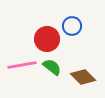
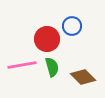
green semicircle: rotated 36 degrees clockwise
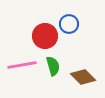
blue circle: moved 3 px left, 2 px up
red circle: moved 2 px left, 3 px up
green semicircle: moved 1 px right, 1 px up
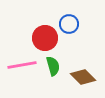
red circle: moved 2 px down
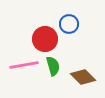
red circle: moved 1 px down
pink line: moved 2 px right
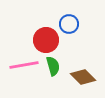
red circle: moved 1 px right, 1 px down
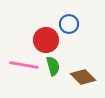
pink line: rotated 20 degrees clockwise
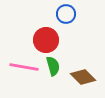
blue circle: moved 3 px left, 10 px up
pink line: moved 2 px down
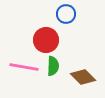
green semicircle: rotated 18 degrees clockwise
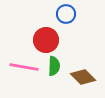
green semicircle: moved 1 px right
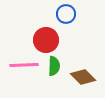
pink line: moved 2 px up; rotated 12 degrees counterclockwise
